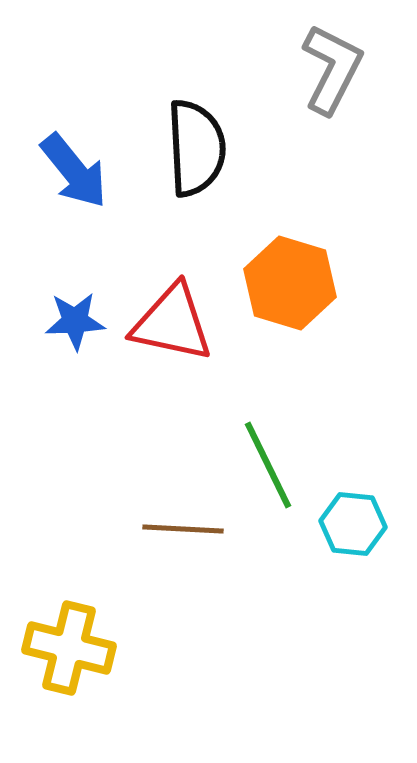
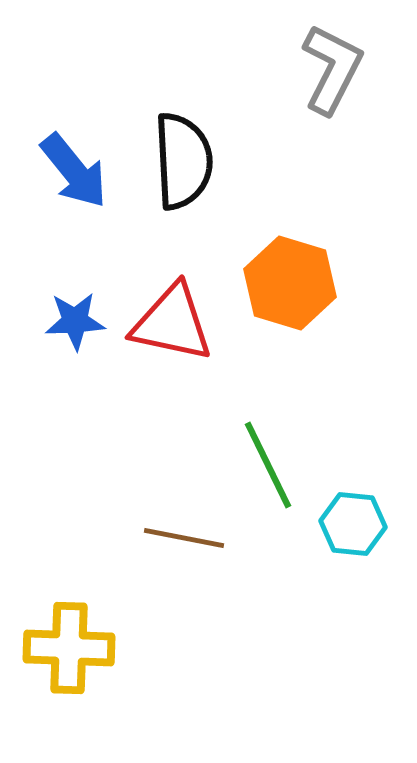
black semicircle: moved 13 px left, 13 px down
brown line: moved 1 px right, 9 px down; rotated 8 degrees clockwise
yellow cross: rotated 12 degrees counterclockwise
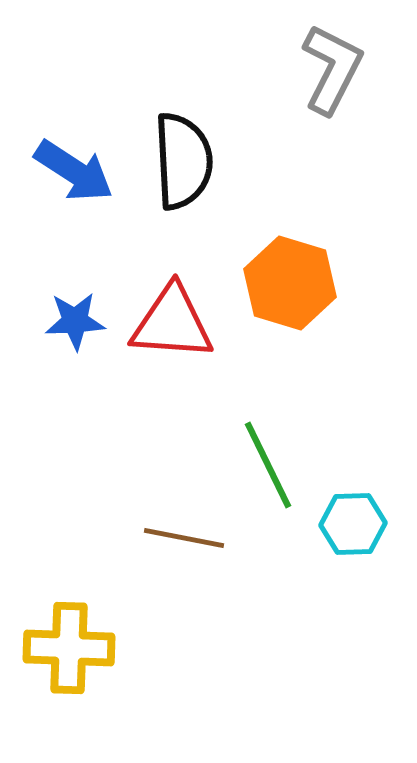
blue arrow: rotated 18 degrees counterclockwise
red triangle: rotated 8 degrees counterclockwise
cyan hexagon: rotated 8 degrees counterclockwise
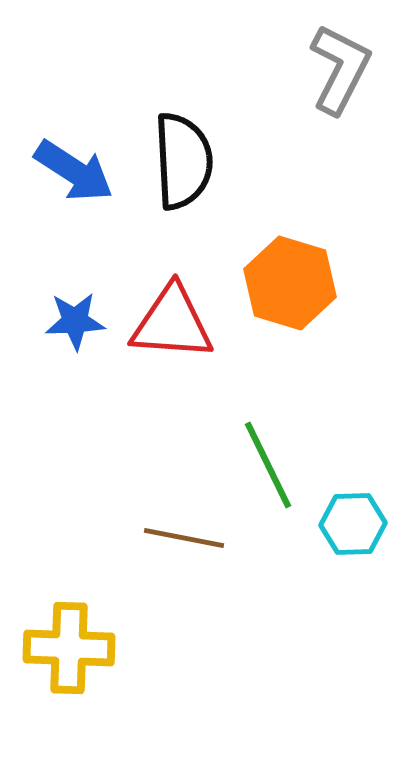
gray L-shape: moved 8 px right
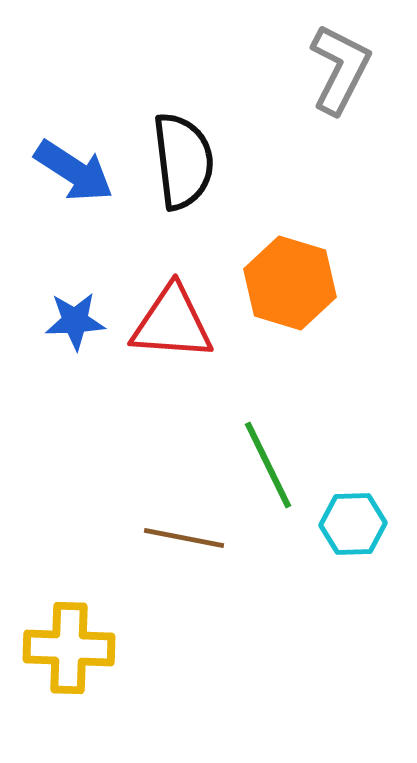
black semicircle: rotated 4 degrees counterclockwise
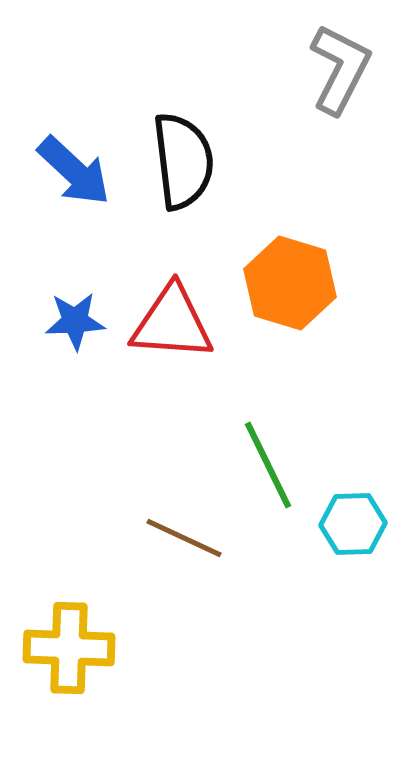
blue arrow: rotated 10 degrees clockwise
brown line: rotated 14 degrees clockwise
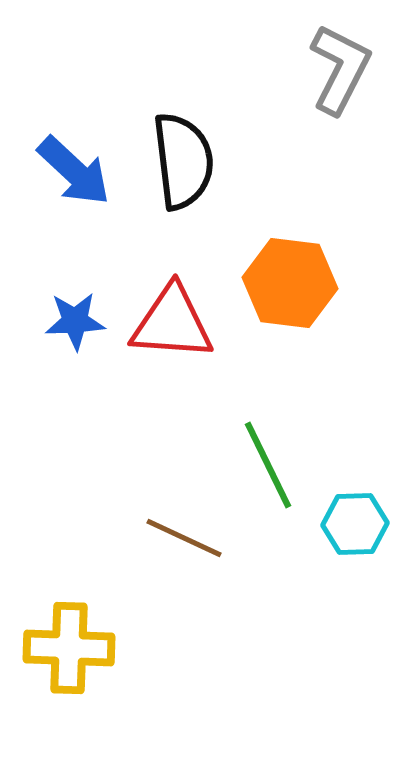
orange hexagon: rotated 10 degrees counterclockwise
cyan hexagon: moved 2 px right
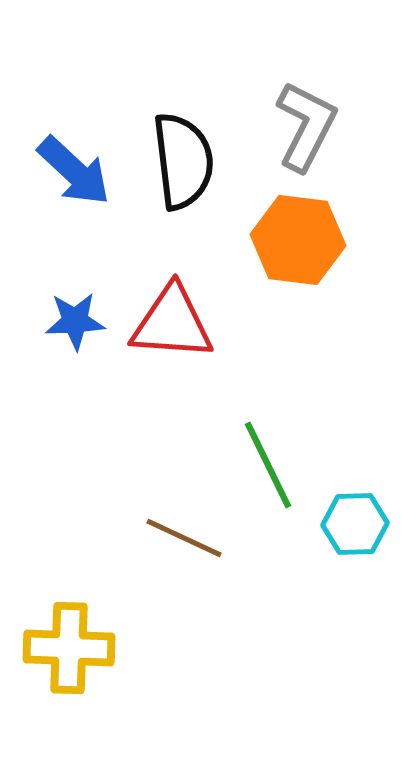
gray L-shape: moved 34 px left, 57 px down
orange hexagon: moved 8 px right, 43 px up
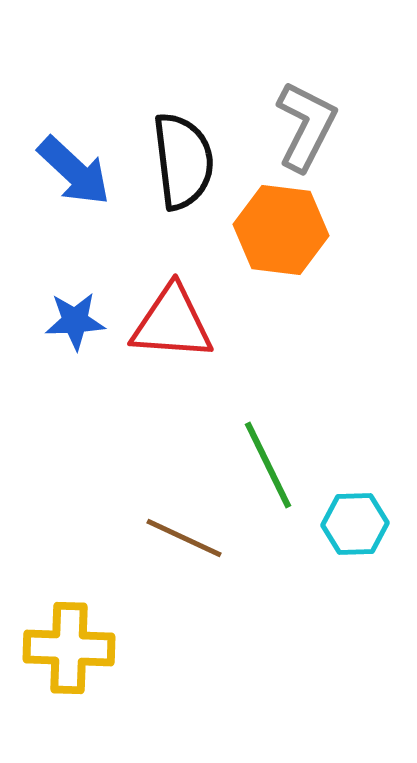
orange hexagon: moved 17 px left, 10 px up
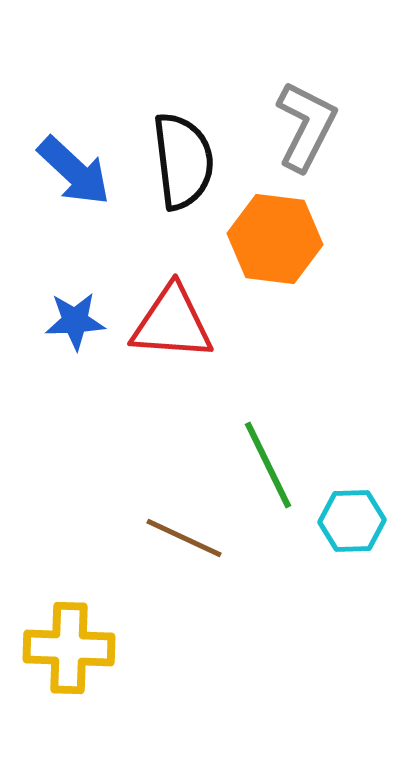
orange hexagon: moved 6 px left, 9 px down
cyan hexagon: moved 3 px left, 3 px up
